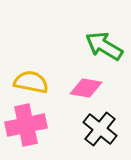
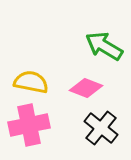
pink diamond: rotated 12 degrees clockwise
pink cross: moved 3 px right
black cross: moved 1 px right, 1 px up
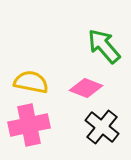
green arrow: rotated 18 degrees clockwise
black cross: moved 1 px right, 1 px up
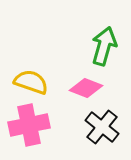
green arrow: rotated 57 degrees clockwise
yellow semicircle: rotated 8 degrees clockwise
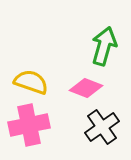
black cross: rotated 16 degrees clockwise
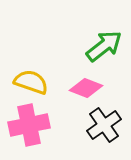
green arrow: rotated 36 degrees clockwise
black cross: moved 2 px right, 2 px up
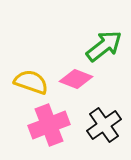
pink diamond: moved 10 px left, 9 px up
pink cross: moved 20 px right; rotated 9 degrees counterclockwise
